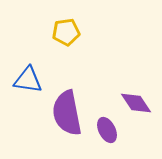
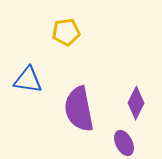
purple diamond: rotated 60 degrees clockwise
purple semicircle: moved 12 px right, 4 px up
purple ellipse: moved 17 px right, 13 px down
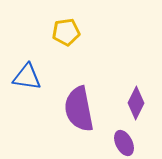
blue triangle: moved 1 px left, 3 px up
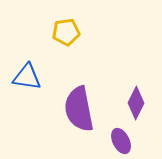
purple ellipse: moved 3 px left, 2 px up
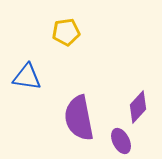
purple diamond: moved 2 px right, 4 px down; rotated 16 degrees clockwise
purple semicircle: moved 9 px down
